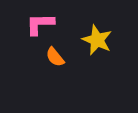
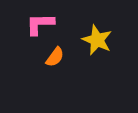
orange semicircle: rotated 105 degrees counterclockwise
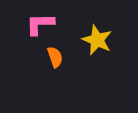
orange semicircle: rotated 55 degrees counterclockwise
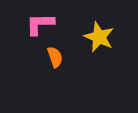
yellow star: moved 2 px right, 3 px up
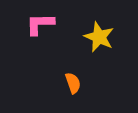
orange semicircle: moved 18 px right, 26 px down
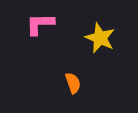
yellow star: moved 1 px right, 1 px down
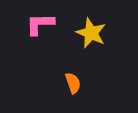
yellow star: moved 9 px left, 5 px up
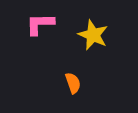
yellow star: moved 2 px right, 2 px down
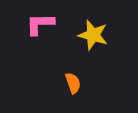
yellow star: rotated 8 degrees counterclockwise
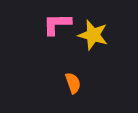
pink L-shape: moved 17 px right
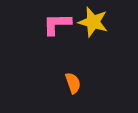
yellow star: moved 13 px up
